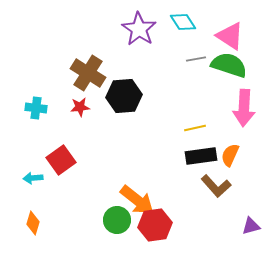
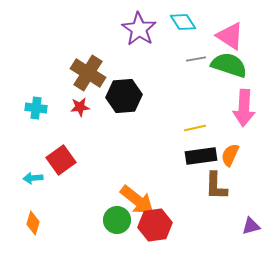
brown L-shape: rotated 44 degrees clockwise
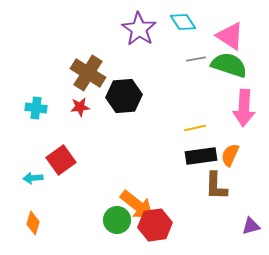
orange arrow: moved 5 px down
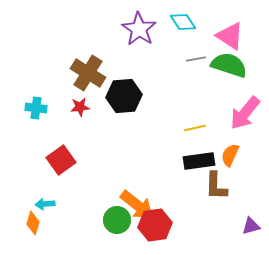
pink arrow: moved 1 px right, 5 px down; rotated 36 degrees clockwise
black rectangle: moved 2 px left, 5 px down
cyan arrow: moved 12 px right, 26 px down
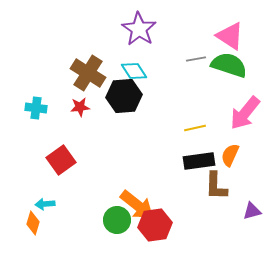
cyan diamond: moved 49 px left, 49 px down
purple triangle: moved 1 px right, 15 px up
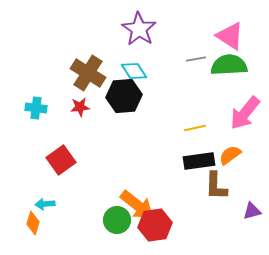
green semicircle: rotated 21 degrees counterclockwise
orange semicircle: rotated 30 degrees clockwise
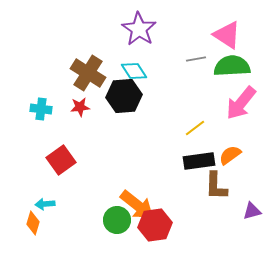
pink triangle: moved 3 px left, 1 px up
green semicircle: moved 3 px right, 1 px down
cyan cross: moved 5 px right, 1 px down
pink arrow: moved 4 px left, 10 px up
yellow line: rotated 25 degrees counterclockwise
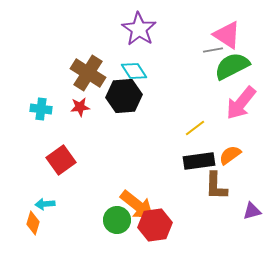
gray line: moved 17 px right, 9 px up
green semicircle: rotated 24 degrees counterclockwise
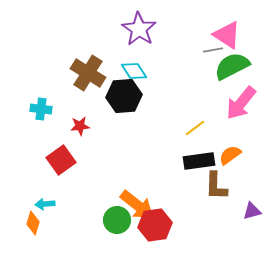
red star: moved 19 px down
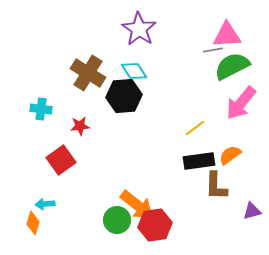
pink triangle: rotated 36 degrees counterclockwise
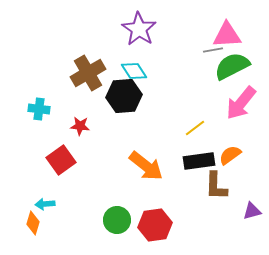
brown cross: rotated 28 degrees clockwise
cyan cross: moved 2 px left
red star: rotated 12 degrees clockwise
orange arrow: moved 9 px right, 39 px up
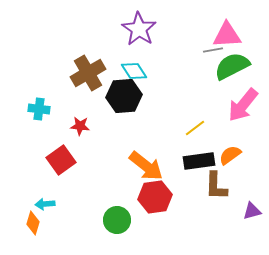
pink arrow: moved 2 px right, 2 px down
red hexagon: moved 28 px up
